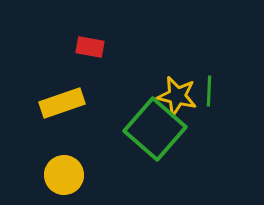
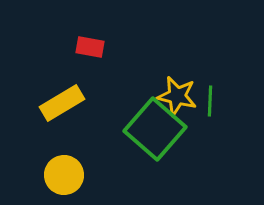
green line: moved 1 px right, 10 px down
yellow rectangle: rotated 12 degrees counterclockwise
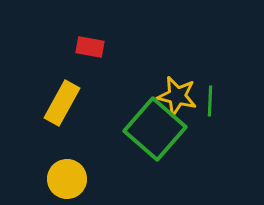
yellow rectangle: rotated 30 degrees counterclockwise
yellow circle: moved 3 px right, 4 px down
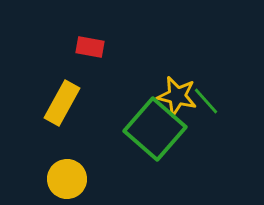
green line: moved 4 px left; rotated 44 degrees counterclockwise
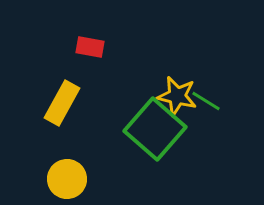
green line: rotated 16 degrees counterclockwise
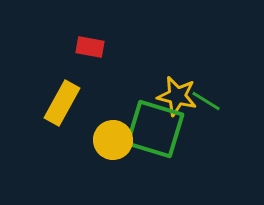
green square: rotated 24 degrees counterclockwise
yellow circle: moved 46 px right, 39 px up
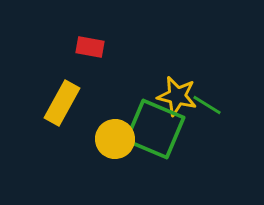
green line: moved 1 px right, 4 px down
green square: rotated 6 degrees clockwise
yellow circle: moved 2 px right, 1 px up
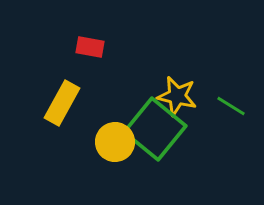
green line: moved 24 px right, 1 px down
green square: rotated 16 degrees clockwise
yellow circle: moved 3 px down
